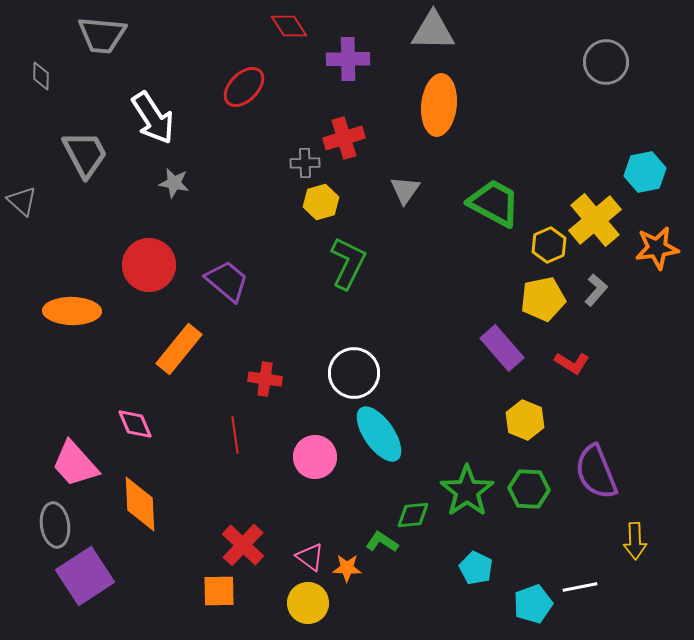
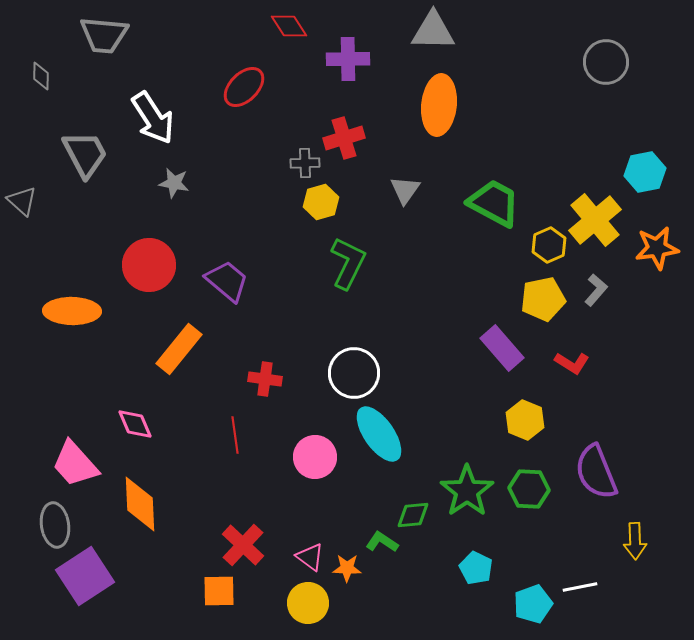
gray trapezoid at (102, 35): moved 2 px right
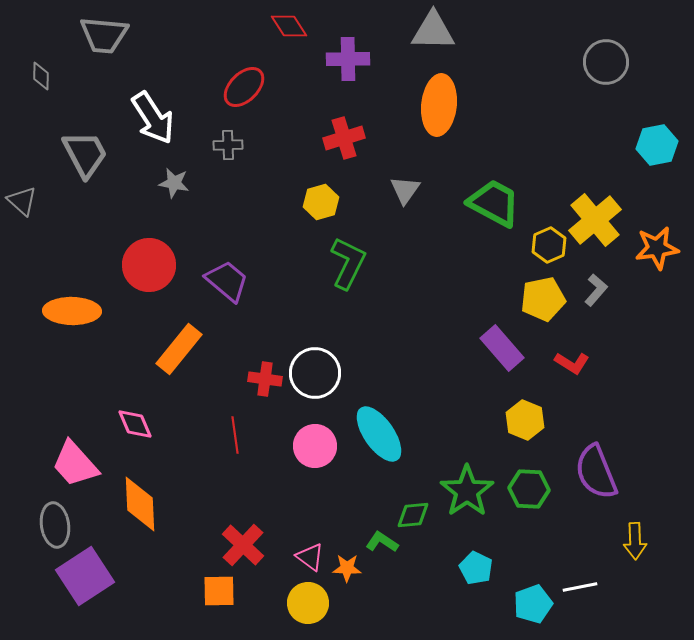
gray cross at (305, 163): moved 77 px left, 18 px up
cyan hexagon at (645, 172): moved 12 px right, 27 px up
white circle at (354, 373): moved 39 px left
pink circle at (315, 457): moved 11 px up
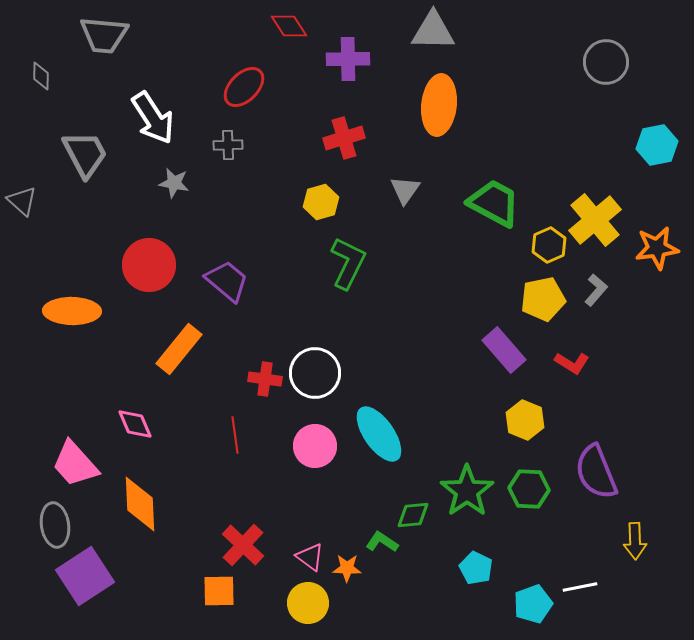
purple rectangle at (502, 348): moved 2 px right, 2 px down
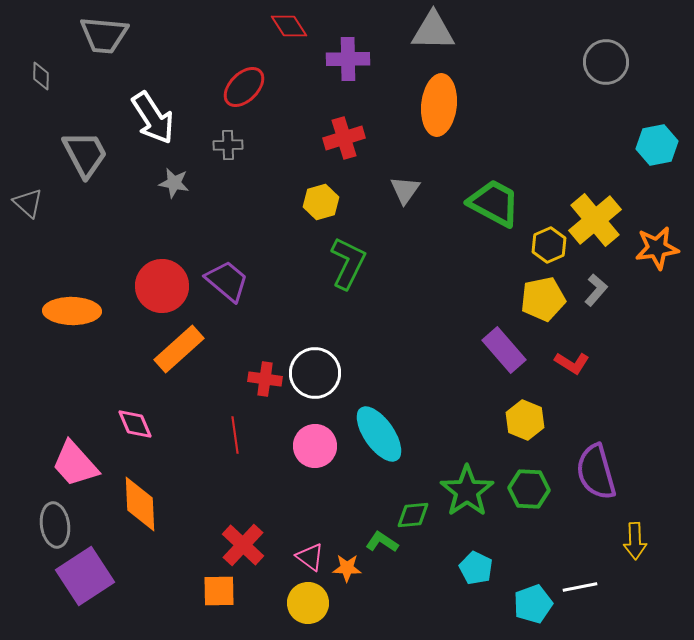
gray triangle at (22, 201): moved 6 px right, 2 px down
red circle at (149, 265): moved 13 px right, 21 px down
orange rectangle at (179, 349): rotated 9 degrees clockwise
purple semicircle at (596, 472): rotated 6 degrees clockwise
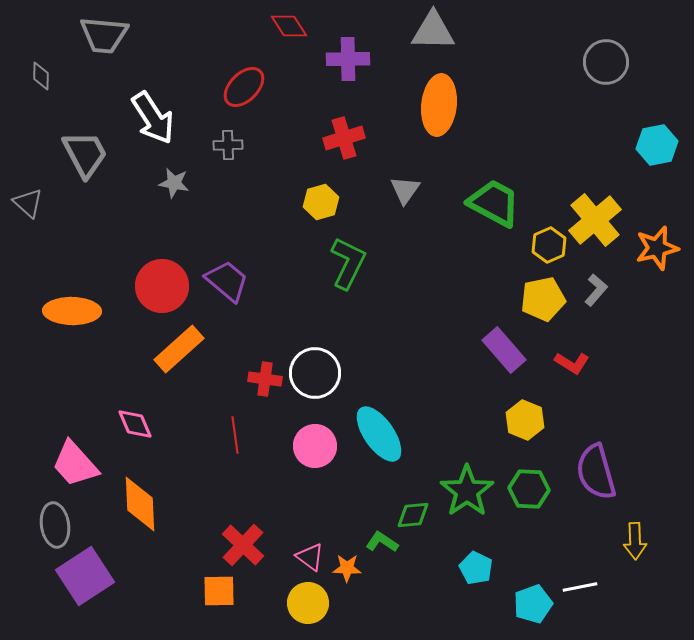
orange star at (657, 248): rotated 6 degrees counterclockwise
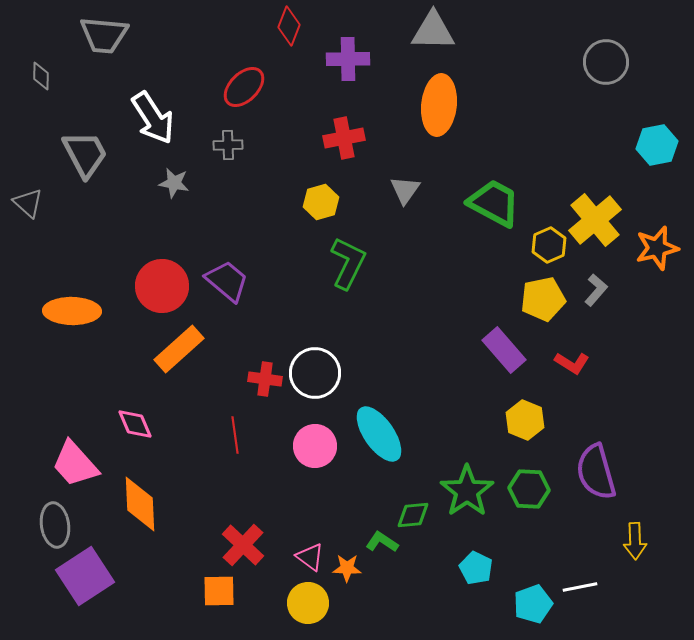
red diamond at (289, 26): rotated 54 degrees clockwise
red cross at (344, 138): rotated 6 degrees clockwise
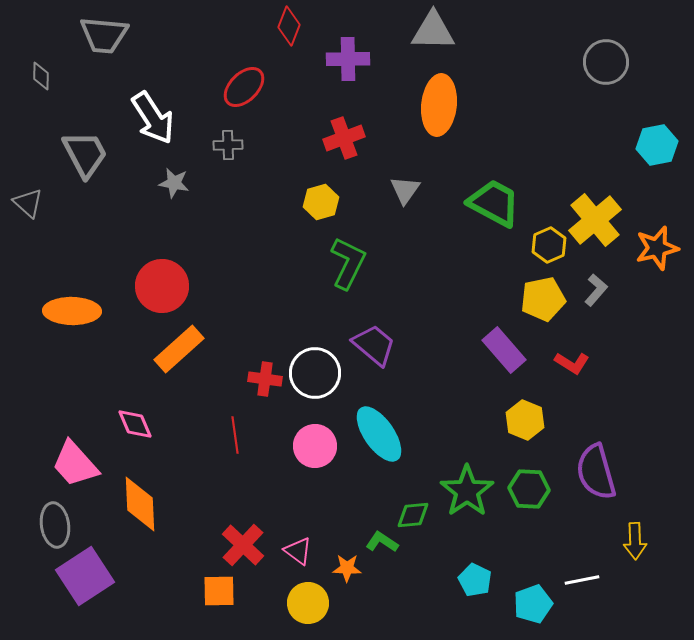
red cross at (344, 138): rotated 9 degrees counterclockwise
purple trapezoid at (227, 281): moved 147 px right, 64 px down
pink triangle at (310, 557): moved 12 px left, 6 px up
cyan pentagon at (476, 568): moved 1 px left, 12 px down
white line at (580, 587): moved 2 px right, 7 px up
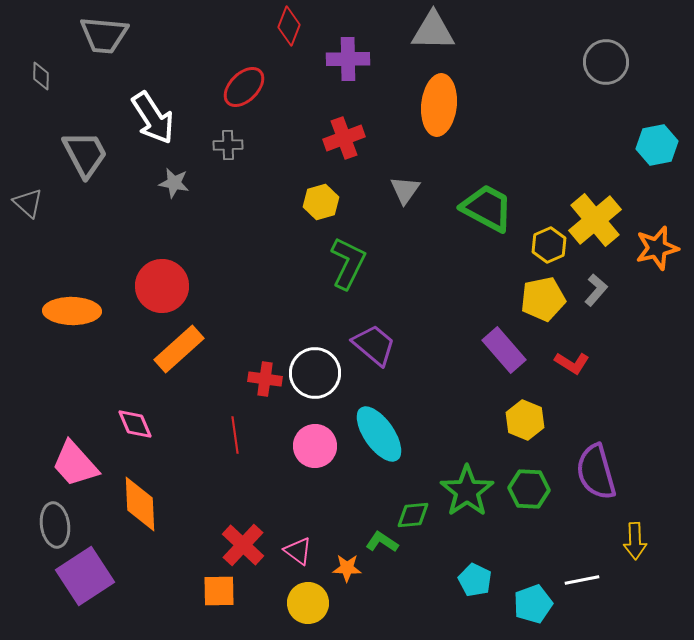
green trapezoid at (494, 203): moved 7 px left, 5 px down
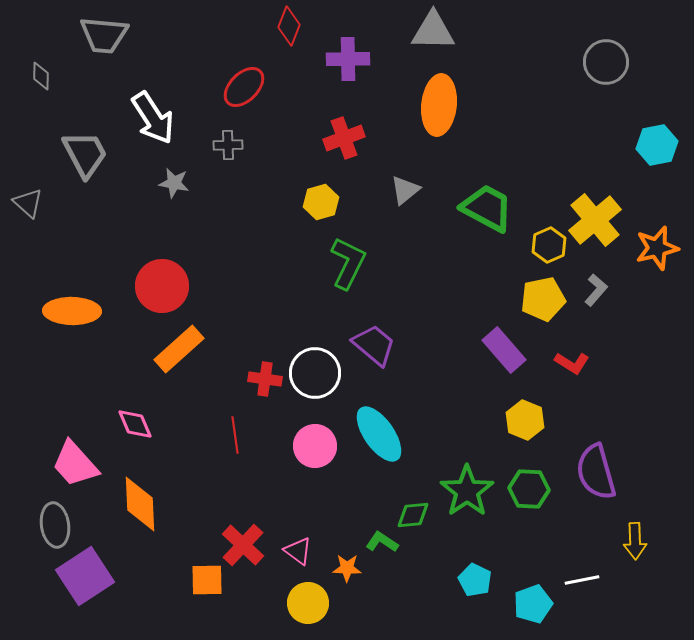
gray triangle at (405, 190): rotated 16 degrees clockwise
orange square at (219, 591): moved 12 px left, 11 px up
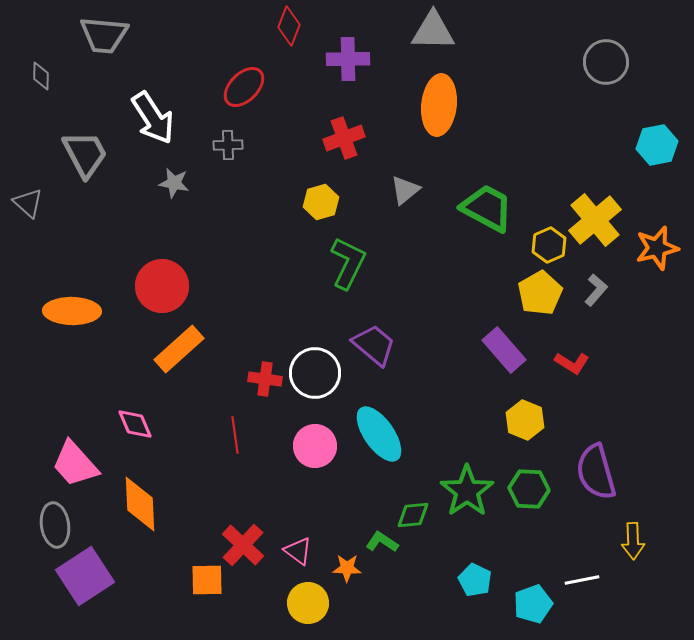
yellow pentagon at (543, 299): moved 3 px left, 6 px up; rotated 18 degrees counterclockwise
yellow arrow at (635, 541): moved 2 px left
